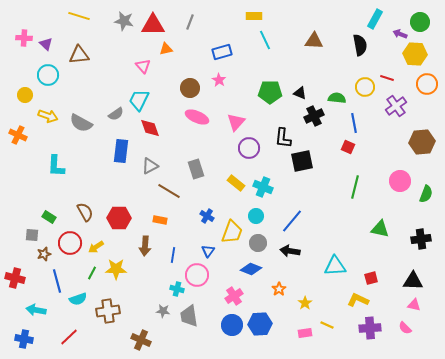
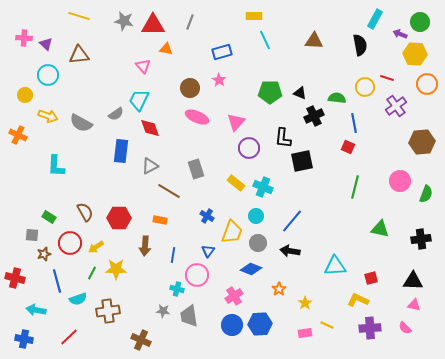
orange triangle at (166, 49): rotated 24 degrees clockwise
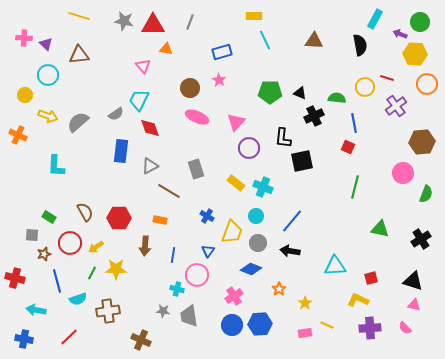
gray semicircle at (81, 123): moved 3 px left, 1 px up; rotated 110 degrees clockwise
pink circle at (400, 181): moved 3 px right, 8 px up
black cross at (421, 239): rotated 24 degrees counterclockwise
black triangle at (413, 281): rotated 15 degrees clockwise
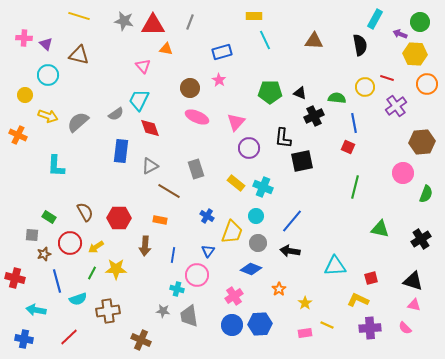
brown triangle at (79, 55): rotated 20 degrees clockwise
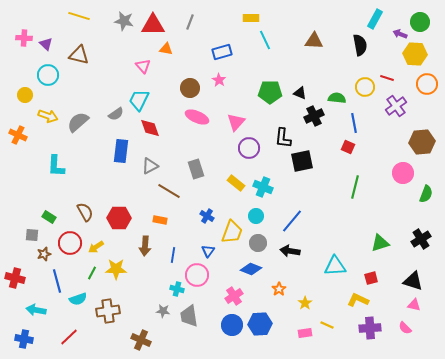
yellow rectangle at (254, 16): moved 3 px left, 2 px down
green triangle at (380, 229): moved 14 px down; rotated 30 degrees counterclockwise
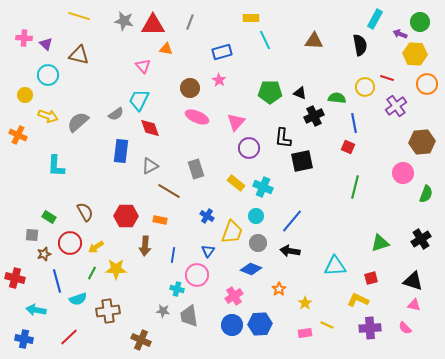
red hexagon at (119, 218): moved 7 px right, 2 px up
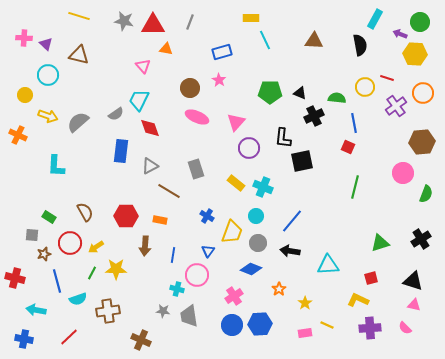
orange circle at (427, 84): moved 4 px left, 9 px down
cyan triangle at (335, 266): moved 7 px left, 1 px up
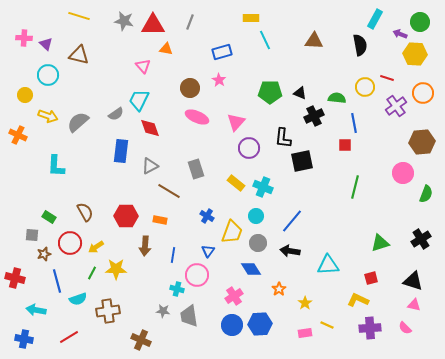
red square at (348, 147): moved 3 px left, 2 px up; rotated 24 degrees counterclockwise
blue diamond at (251, 269): rotated 35 degrees clockwise
red line at (69, 337): rotated 12 degrees clockwise
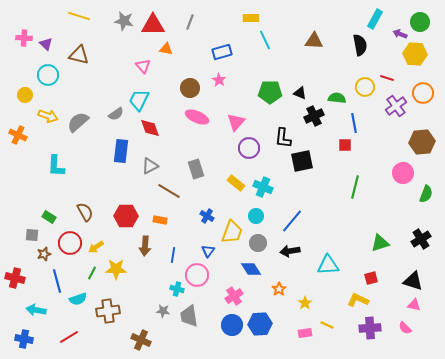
black arrow at (290, 251): rotated 18 degrees counterclockwise
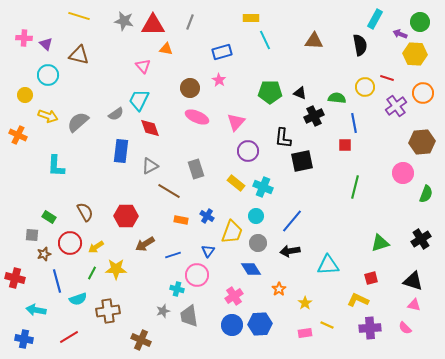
purple circle at (249, 148): moved 1 px left, 3 px down
orange rectangle at (160, 220): moved 21 px right
brown arrow at (145, 246): moved 2 px up; rotated 54 degrees clockwise
blue line at (173, 255): rotated 63 degrees clockwise
gray star at (163, 311): rotated 24 degrees counterclockwise
